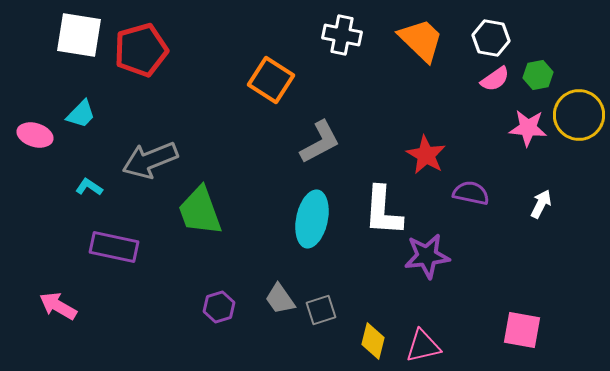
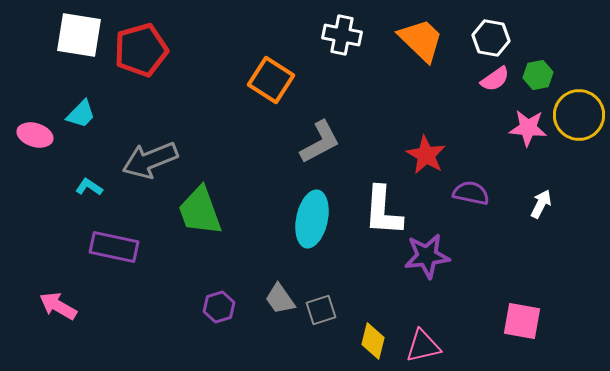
pink square: moved 9 px up
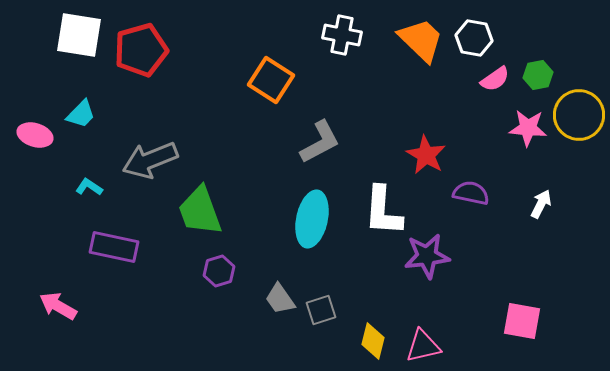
white hexagon: moved 17 px left
purple hexagon: moved 36 px up
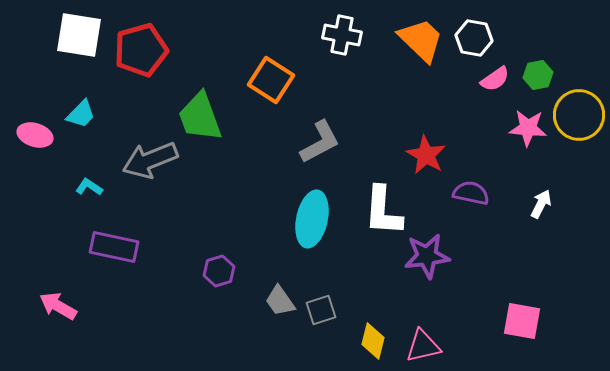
green trapezoid: moved 94 px up
gray trapezoid: moved 2 px down
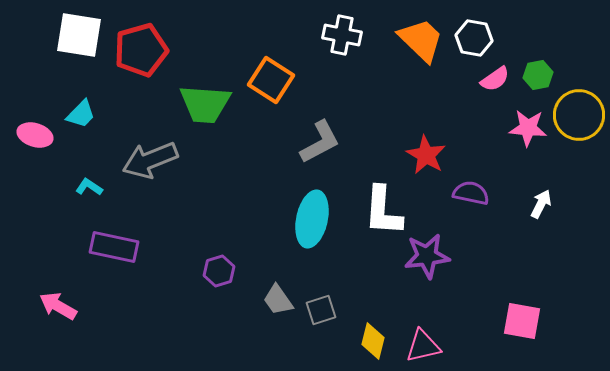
green trapezoid: moved 5 px right, 13 px up; rotated 66 degrees counterclockwise
gray trapezoid: moved 2 px left, 1 px up
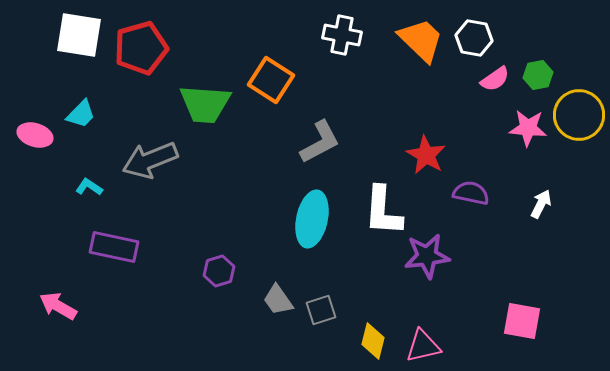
red pentagon: moved 2 px up
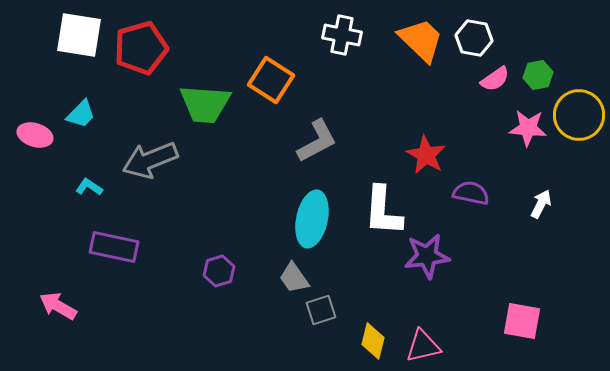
gray L-shape: moved 3 px left, 1 px up
gray trapezoid: moved 16 px right, 22 px up
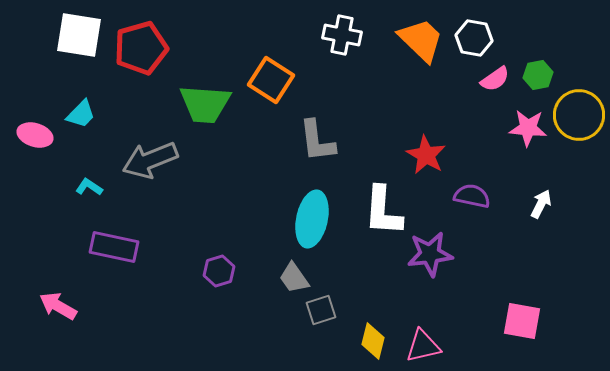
gray L-shape: rotated 111 degrees clockwise
purple semicircle: moved 1 px right, 3 px down
purple star: moved 3 px right, 2 px up
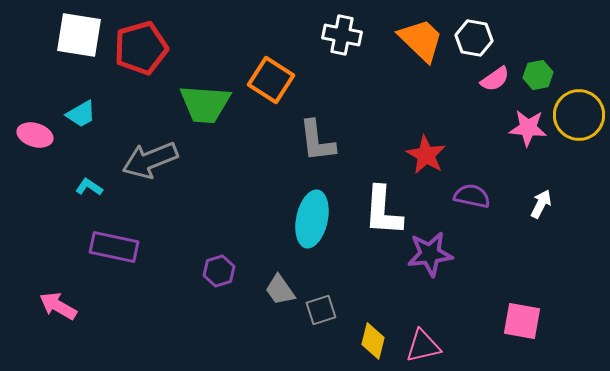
cyan trapezoid: rotated 16 degrees clockwise
gray trapezoid: moved 14 px left, 12 px down
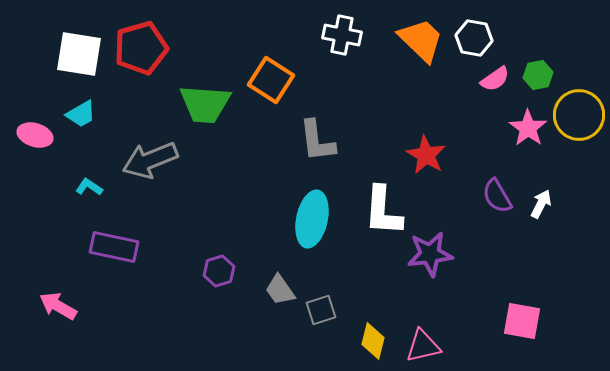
white square: moved 19 px down
pink star: rotated 30 degrees clockwise
purple semicircle: moved 25 px right; rotated 132 degrees counterclockwise
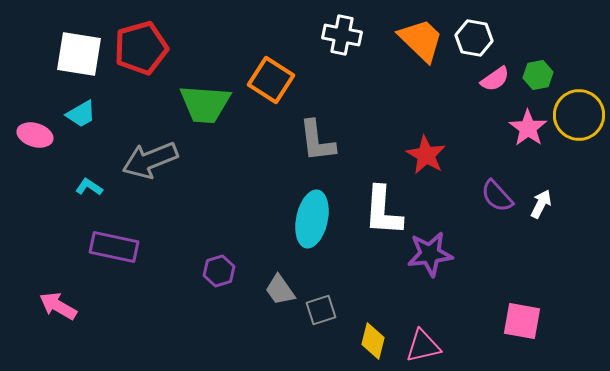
purple semicircle: rotated 12 degrees counterclockwise
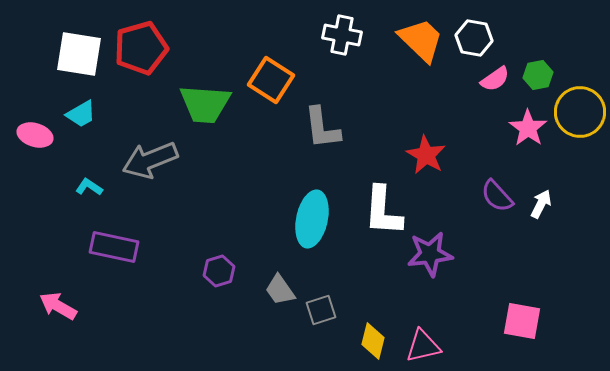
yellow circle: moved 1 px right, 3 px up
gray L-shape: moved 5 px right, 13 px up
